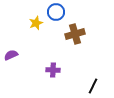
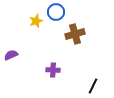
yellow star: moved 2 px up
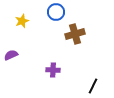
yellow star: moved 14 px left
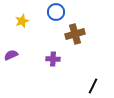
purple cross: moved 11 px up
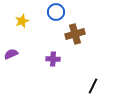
purple semicircle: moved 1 px up
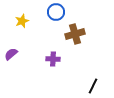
purple semicircle: rotated 16 degrees counterclockwise
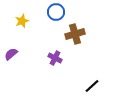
purple cross: moved 2 px right, 1 px up; rotated 24 degrees clockwise
black line: moved 1 px left; rotated 21 degrees clockwise
